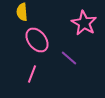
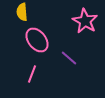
pink star: moved 1 px right, 2 px up
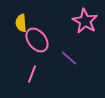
yellow semicircle: moved 1 px left, 11 px down
